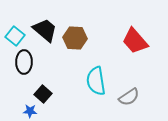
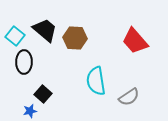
blue star: rotated 16 degrees counterclockwise
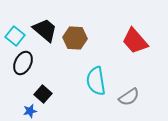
black ellipse: moved 1 px left, 1 px down; rotated 25 degrees clockwise
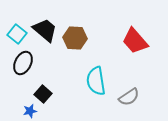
cyan square: moved 2 px right, 2 px up
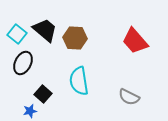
cyan semicircle: moved 17 px left
gray semicircle: rotated 60 degrees clockwise
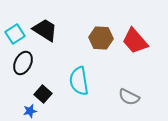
black trapezoid: rotated 8 degrees counterclockwise
cyan square: moved 2 px left; rotated 18 degrees clockwise
brown hexagon: moved 26 px right
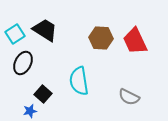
red trapezoid: rotated 16 degrees clockwise
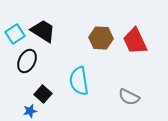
black trapezoid: moved 2 px left, 1 px down
black ellipse: moved 4 px right, 2 px up
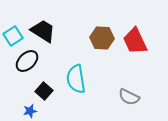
cyan square: moved 2 px left, 2 px down
brown hexagon: moved 1 px right
black ellipse: rotated 20 degrees clockwise
cyan semicircle: moved 3 px left, 2 px up
black square: moved 1 px right, 3 px up
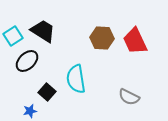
black square: moved 3 px right, 1 px down
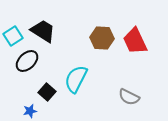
cyan semicircle: rotated 36 degrees clockwise
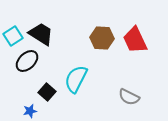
black trapezoid: moved 2 px left, 3 px down
red trapezoid: moved 1 px up
